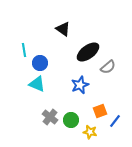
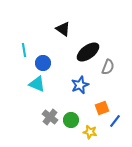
blue circle: moved 3 px right
gray semicircle: rotated 28 degrees counterclockwise
orange square: moved 2 px right, 3 px up
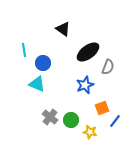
blue star: moved 5 px right
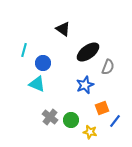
cyan line: rotated 24 degrees clockwise
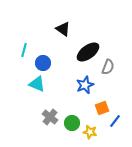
green circle: moved 1 px right, 3 px down
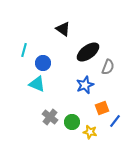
green circle: moved 1 px up
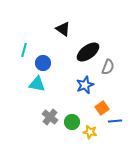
cyan triangle: rotated 12 degrees counterclockwise
orange square: rotated 16 degrees counterclockwise
blue line: rotated 48 degrees clockwise
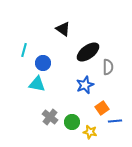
gray semicircle: rotated 21 degrees counterclockwise
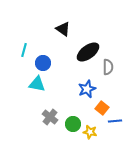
blue star: moved 2 px right, 4 px down
orange square: rotated 16 degrees counterclockwise
green circle: moved 1 px right, 2 px down
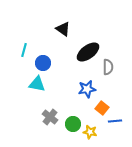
blue star: rotated 12 degrees clockwise
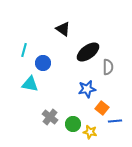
cyan triangle: moved 7 px left
